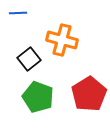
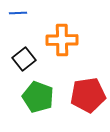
orange cross: rotated 16 degrees counterclockwise
black square: moved 5 px left
red pentagon: moved 1 px left, 1 px down; rotated 24 degrees clockwise
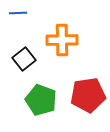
green pentagon: moved 3 px right, 3 px down
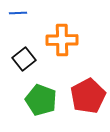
red pentagon: moved 1 px down; rotated 20 degrees counterclockwise
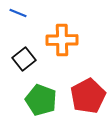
blue line: rotated 24 degrees clockwise
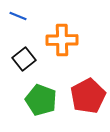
blue line: moved 3 px down
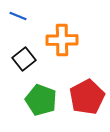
red pentagon: moved 1 px left, 1 px down
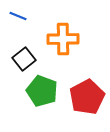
orange cross: moved 1 px right, 1 px up
green pentagon: moved 1 px right, 9 px up
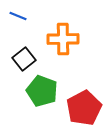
red pentagon: moved 3 px left, 11 px down
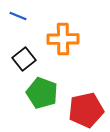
green pentagon: moved 2 px down
red pentagon: moved 2 px right, 2 px down; rotated 16 degrees clockwise
